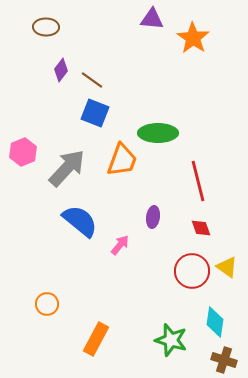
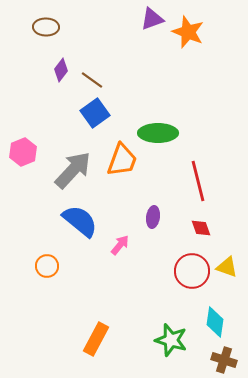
purple triangle: rotated 25 degrees counterclockwise
orange star: moved 5 px left, 6 px up; rotated 12 degrees counterclockwise
blue square: rotated 32 degrees clockwise
gray arrow: moved 6 px right, 2 px down
yellow triangle: rotated 15 degrees counterclockwise
orange circle: moved 38 px up
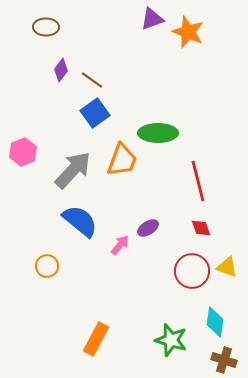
purple ellipse: moved 5 px left, 11 px down; rotated 50 degrees clockwise
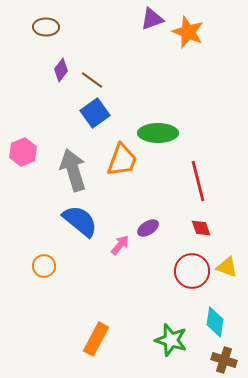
gray arrow: rotated 60 degrees counterclockwise
orange circle: moved 3 px left
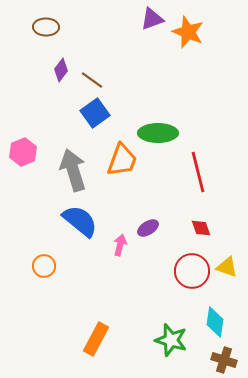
red line: moved 9 px up
pink arrow: rotated 25 degrees counterclockwise
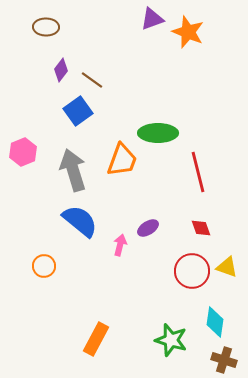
blue square: moved 17 px left, 2 px up
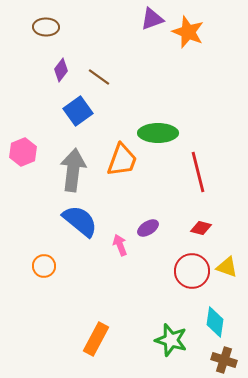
brown line: moved 7 px right, 3 px up
gray arrow: rotated 24 degrees clockwise
red diamond: rotated 55 degrees counterclockwise
pink arrow: rotated 35 degrees counterclockwise
